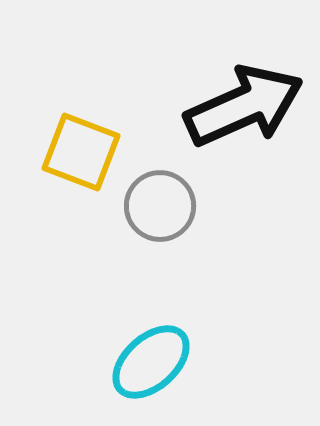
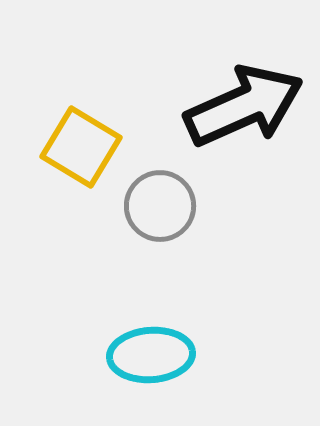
yellow square: moved 5 px up; rotated 10 degrees clockwise
cyan ellipse: moved 7 px up; rotated 38 degrees clockwise
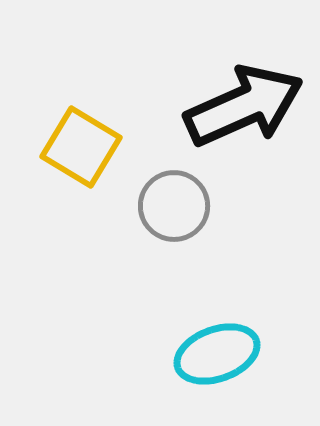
gray circle: moved 14 px right
cyan ellipse: moved 66 px right, 1 px up; rotated 16 degrees counterclockwise
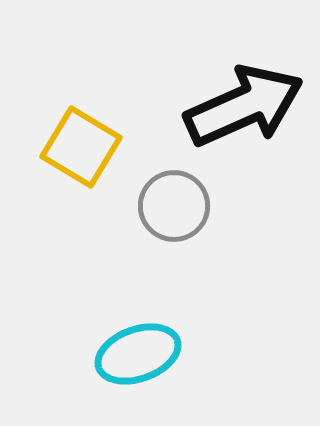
cyan ellipse: moved 79 px left
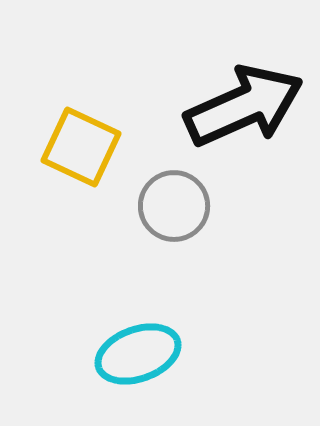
yellow square: rotated 6 degrees counterclockwise
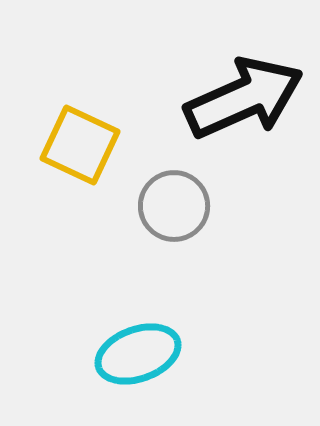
black arrow: moved 8 px up
yellow square: moved 1 px left, 2 px up
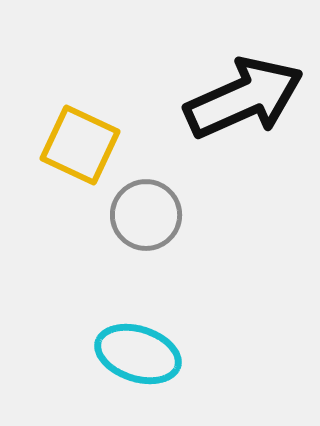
gray circle: moved 28 px left, 9 px down
cyan ellipse: rotated 38 degrees clockwise
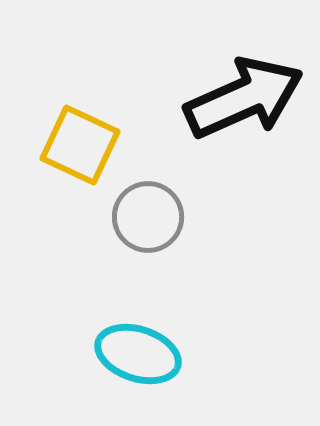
gray circle: moved 2 px right, 2 px down
